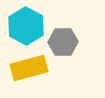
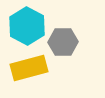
cyan hexagon: moved 1 px right
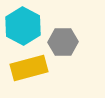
cyan hexagon: moved 4 px left
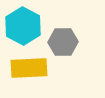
yellow rectangle: rotated 12 degrees clockwise
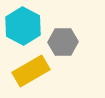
yellow rectangle: moved 2 px right, 3 px down; rotated 27 degrees counterclockwise
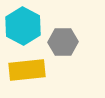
yellow rectangle: moved 4 px left, 1 px up; rotated 24 degrees clockwise
